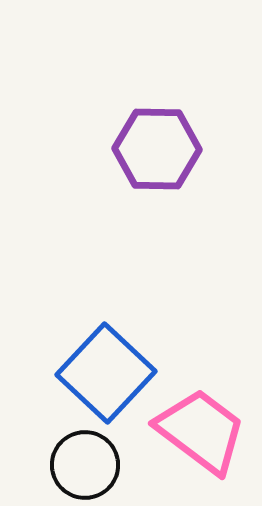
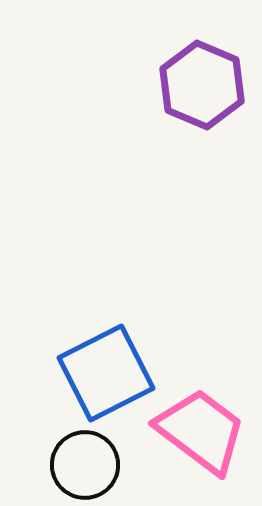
purple hexagon: moved 45 px right, 64 px up; rotated 22 degrees clockwise
blue square: rotated 20 degrees clockwise
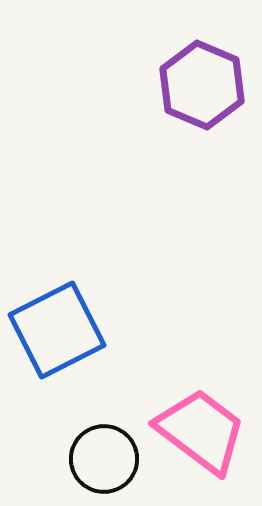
blue square: moved 49 px left, 43 px up
black circle: moved 19 px right, 6 px up
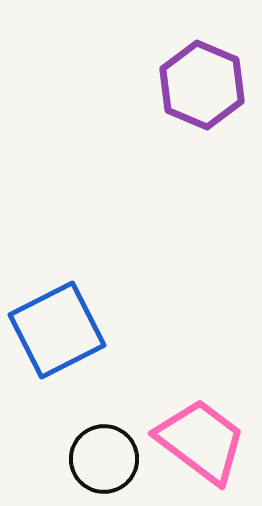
pink trapezoid: moved 10 px down
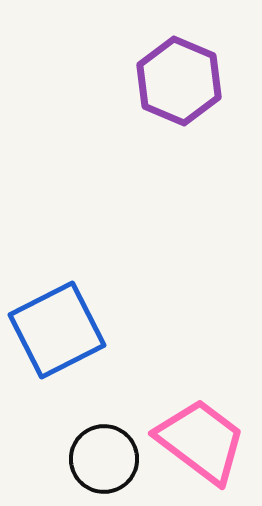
purple hexagon: moved 23 px left, 4 px up
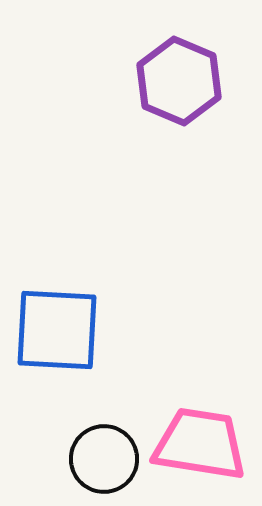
blue square: rotated 30 degrees clockwise
pink trapezoid: moved 1 px left, 3 px down; rotated 28 degrees counterclockwise
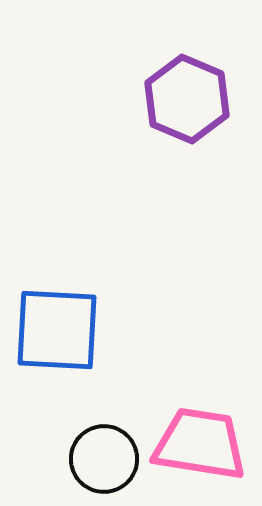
purple hexagon: moved 8 px right, 18 px down
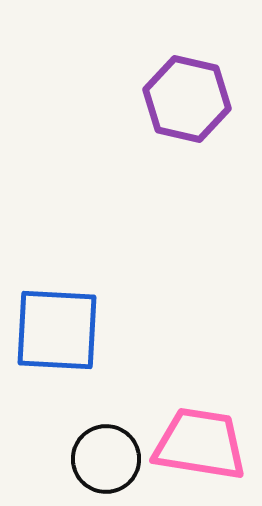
purple hexagon: rotated 10 degrees counterclockwise
black circle: moved 2 px right
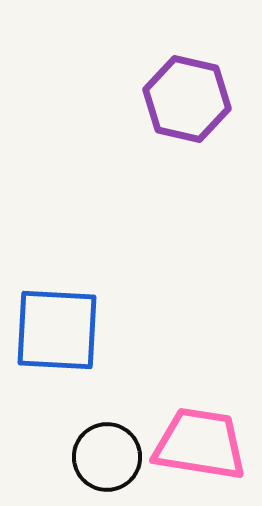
black circle: moved 1 px right, 2 px up
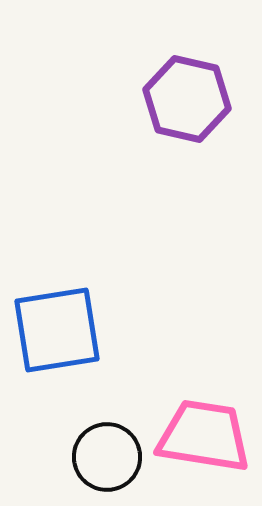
blue square: rotated 12 degrees counterclockwise
pink trapezoid: moved 4 px right, 8 px up
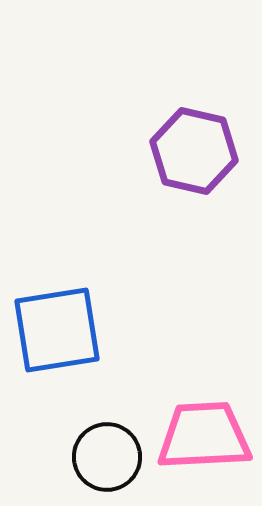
purple hexagon: moved 7 px right, 52 px down
pink trapezoid: rotated 12 degrees counterclockwise
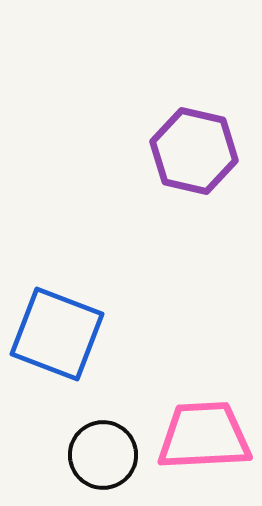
blue square: moved 4 px down; rotated 30 degrees clockwise
black circle: moved 4 px left, 2 px up
